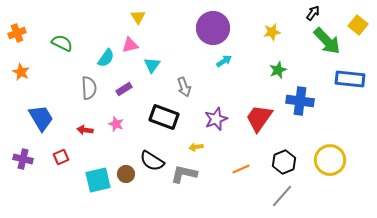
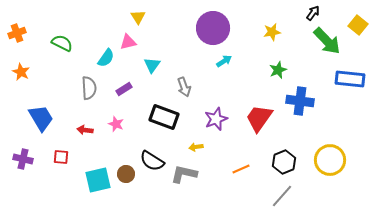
pink triangle: moved 2 px left, 3 px up
red square: rotated 28 degrees clockwise
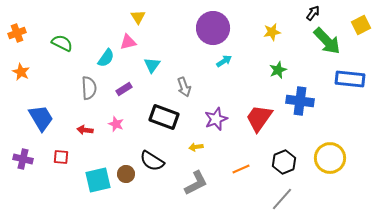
yellow square: moved 3 px right; rotated 24 degrees clockwise
yellow circle: moved 2 px up
gray L-shape: moved 12 px right, 9 px down; rotated 140 degrees clockwise
gray line: moved 3 px down
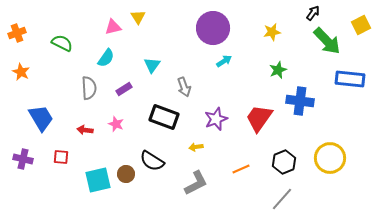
pink triangle: moved 15 px left, 15 px up
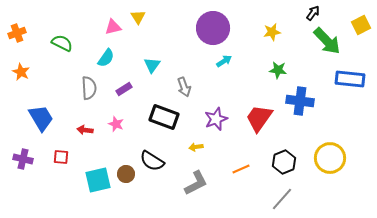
green star: rotated 30 degrees clockwise
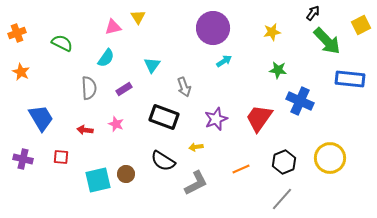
blue cross: rotated 16 degrees clockwise
black semicircle: moved 11 px right
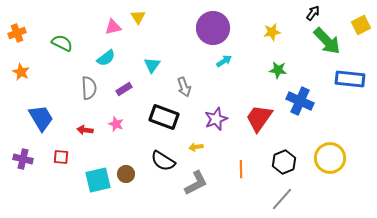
cyan semicircle: rotated 18 degrees clockwise
orange line: rotated 66 degrees counterclockwise
